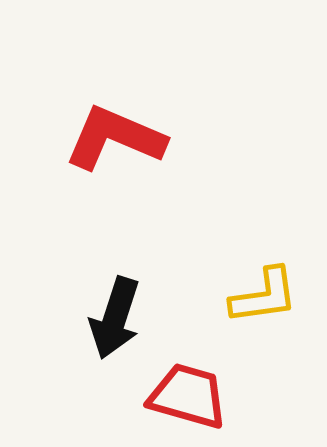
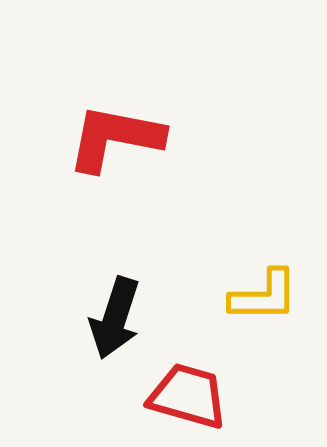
red L-shape: rotated 12 degrees counterclockwise
yellow L-shape: rotated 8 degrees clockwise
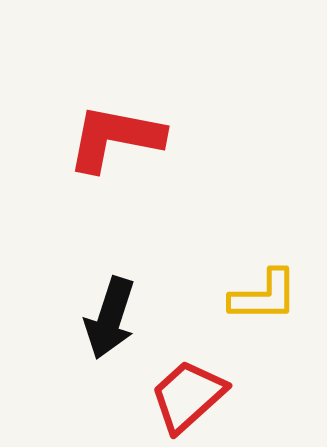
black arrow: moved 5 px left
red trapezoid: rotated 58 degrees counterclockwise
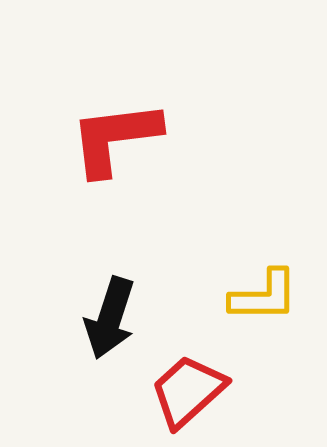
red L-shape: rotated 18 degrees counterclockwise
red trapezoid: moved 5 px up
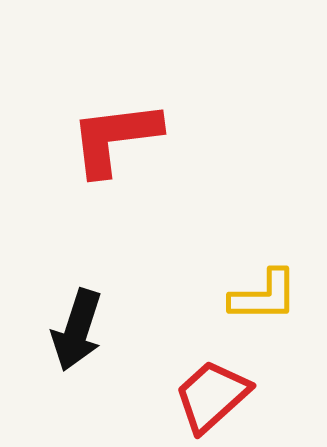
black arrow: moved 33 px left, 12 px down
red trapezoid: moved 24 px right, 5 px down
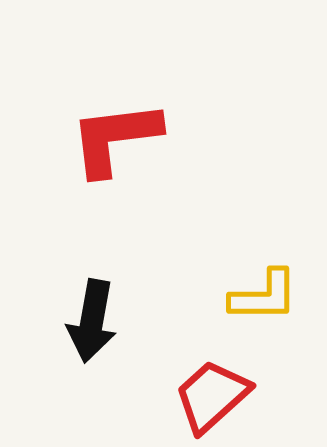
black arrow: moved 15 px right, 9 px up; rotated 8 degrees counterclockwise
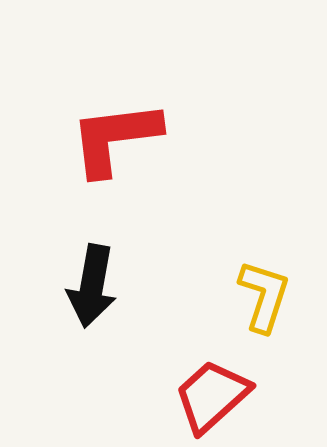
yellow L-shape: rotated 72 degrees counterclockwise
black arrow: moved 35 px up
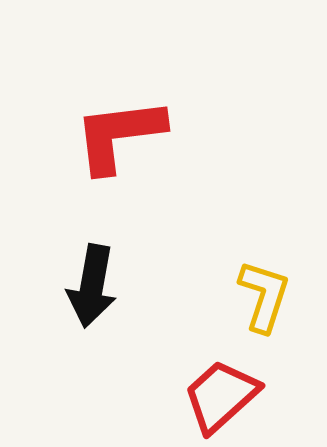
red L-shape: moved 4 px right, 3 px up
red trapezoid: moved 9 px right
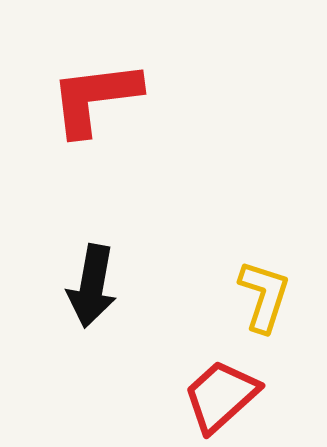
red L-shape: moved 24 px left, 37 px up
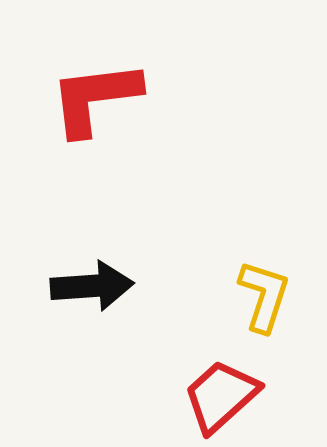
black arrow: rotated 104 degrees counterclockwise
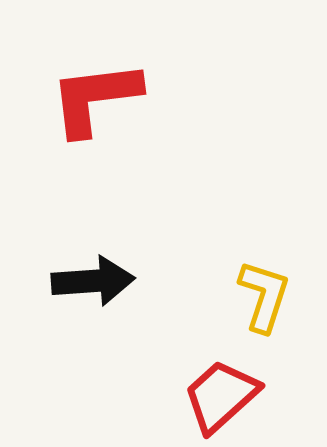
black arrow: moved 1 px right, 5 px up
